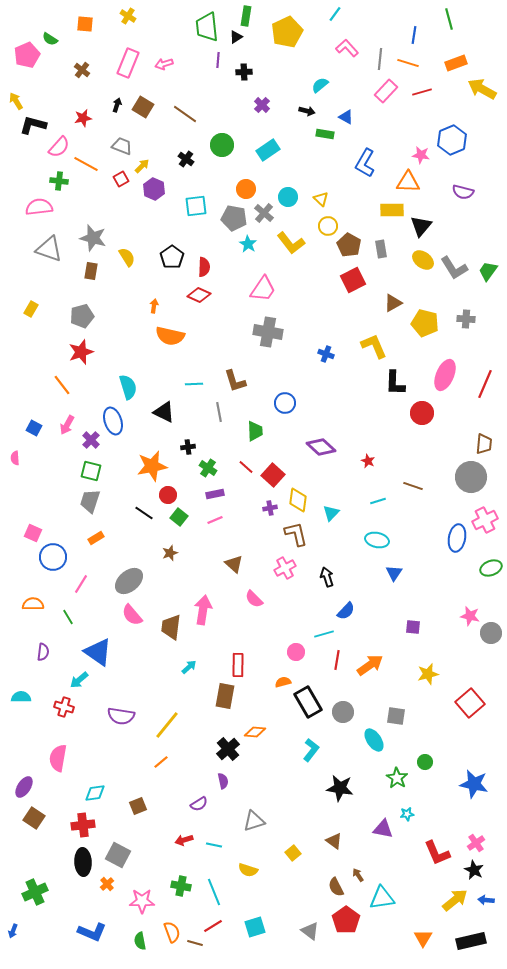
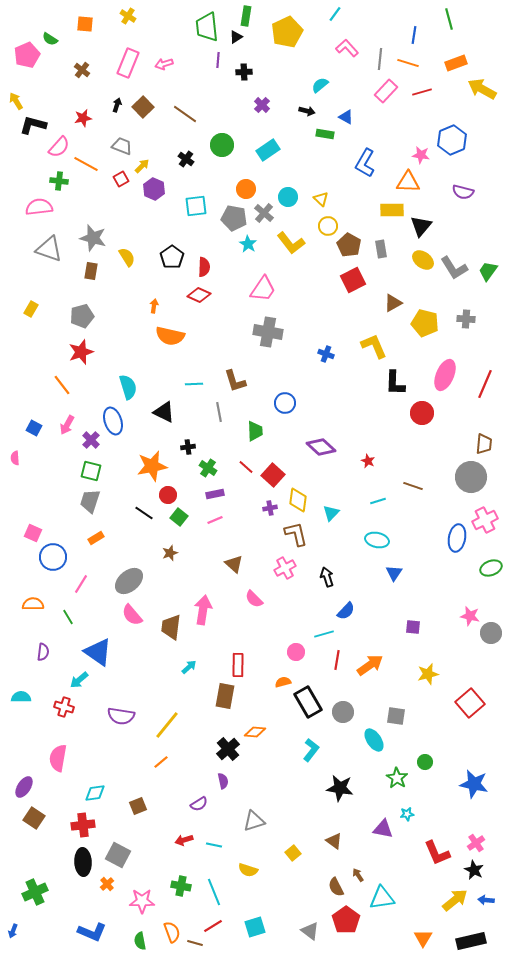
brown square at (143, 107): rotated 15 degrees clockwise
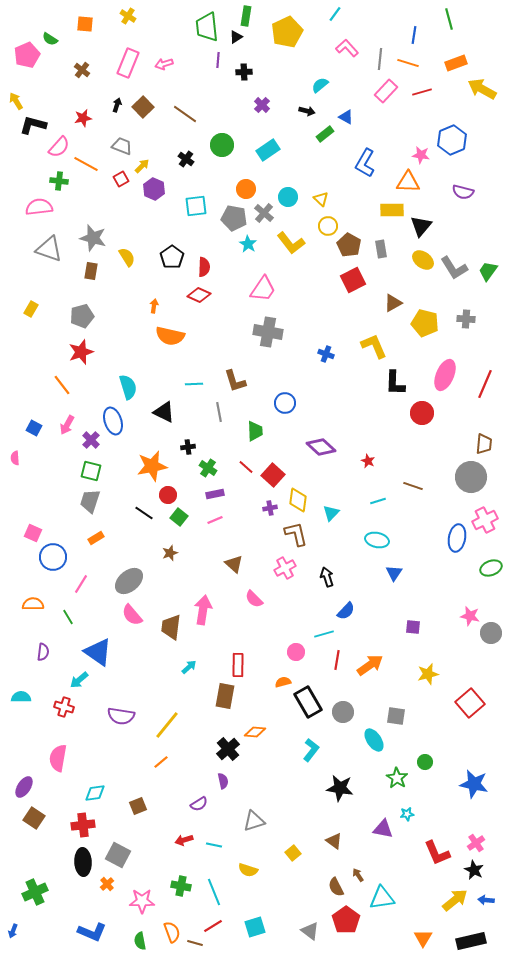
green rectangle at (325, 134): rotated 48 degrees counterclockwise
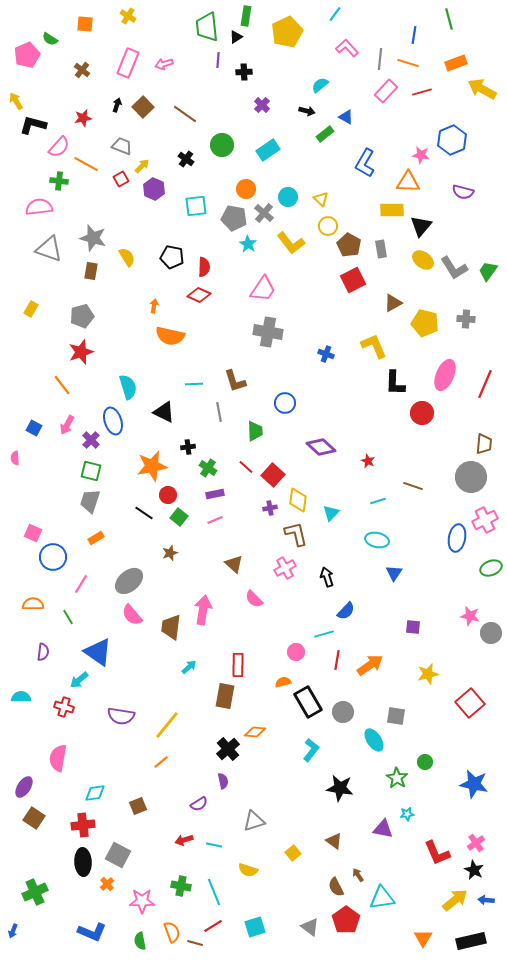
black pentagon at (172, 257): rotated 25 degrees counterclockwise
gray triangle at (310, 931): moved 4 px up
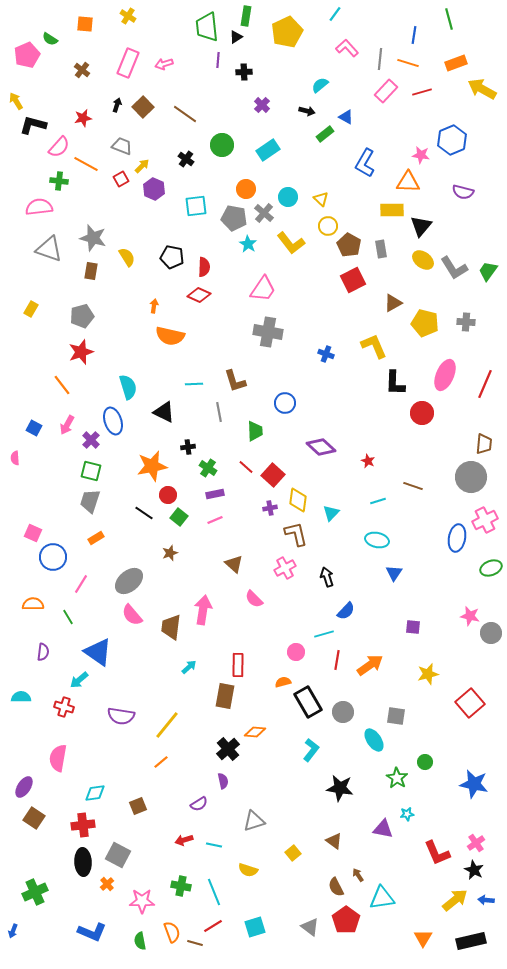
gray cross at (466, 319): moved 3 px down
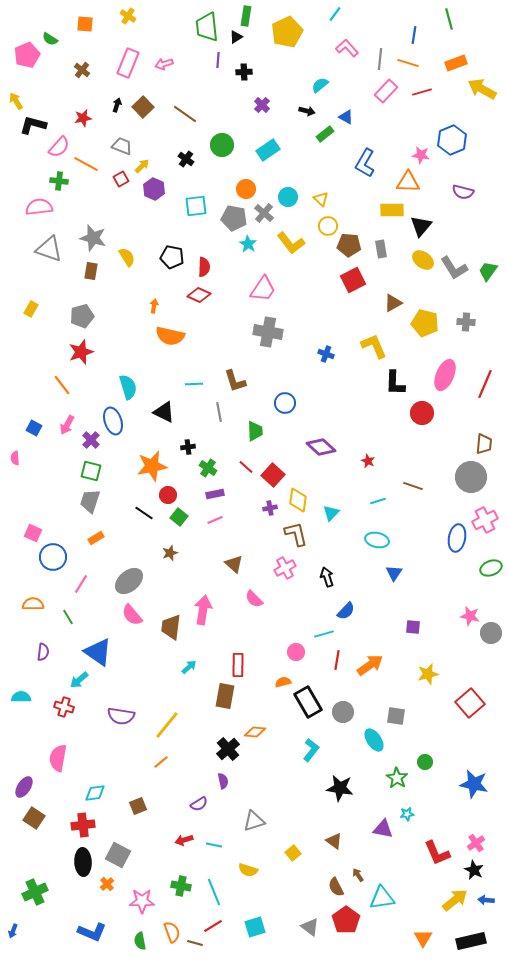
brown pentagon at (349, 245): rotated 25 degrees counterclockwise
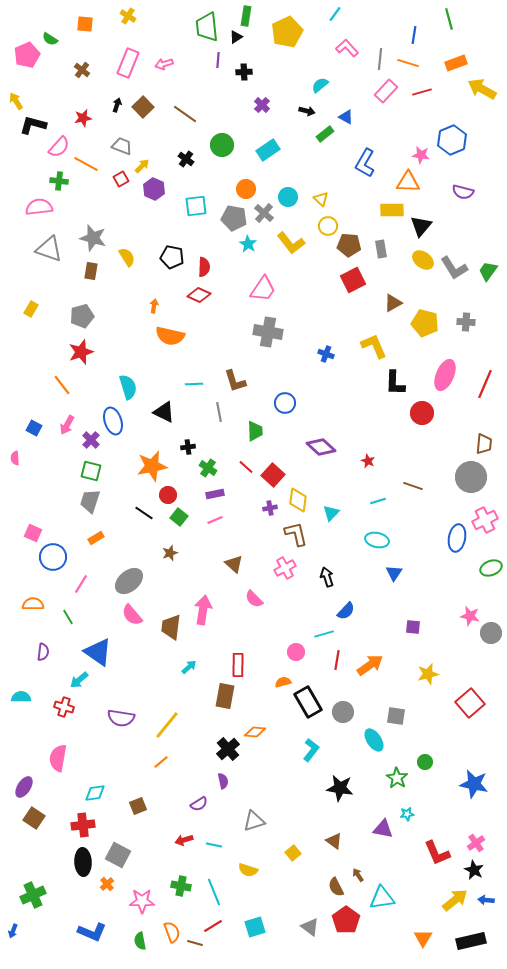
purple semicircle at (121, 716): moved 2 px down
green cross at (35, 892): moved 2 px left, 3 px down
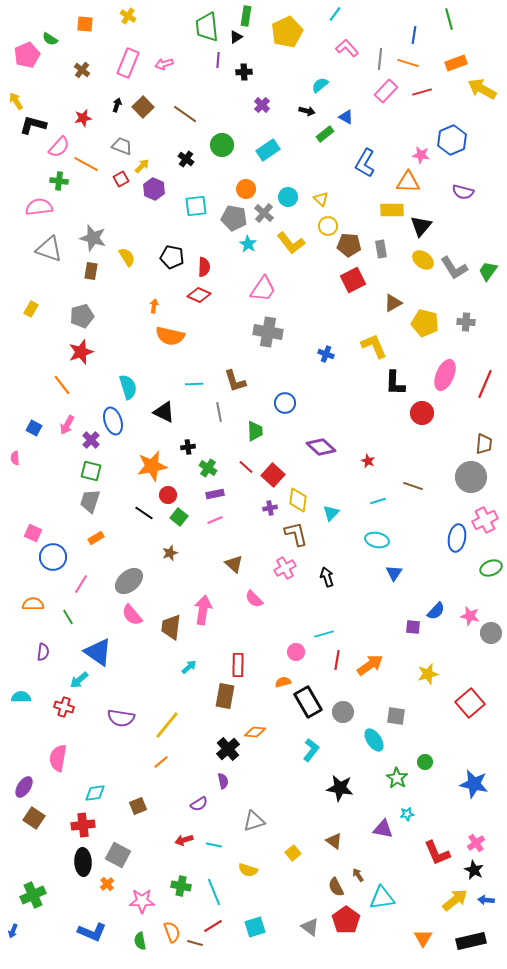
blue semicircle at (346, 611): moved 90 px right
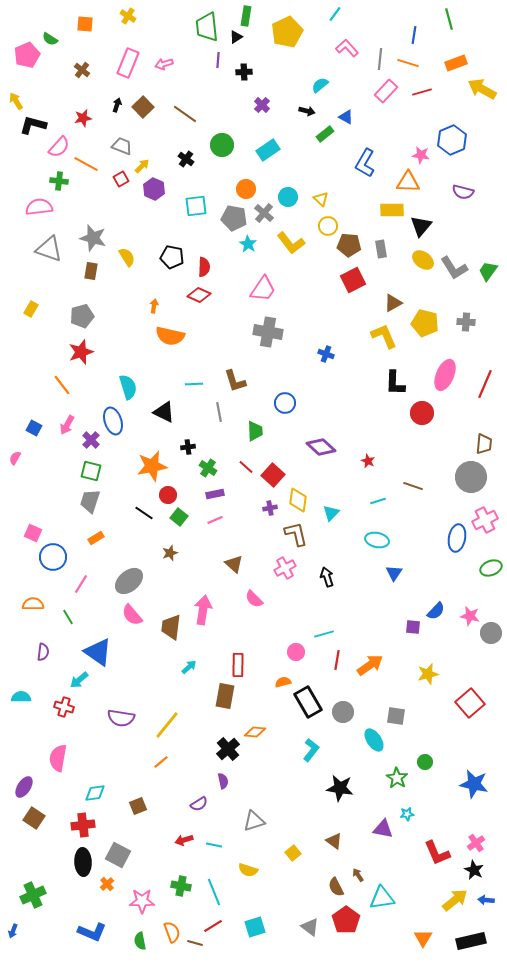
yellow L-shape at (374, 346): moved 10 px right, 10 px up
pink semicircle at (15, 458): rotated 32 degrees clockwise
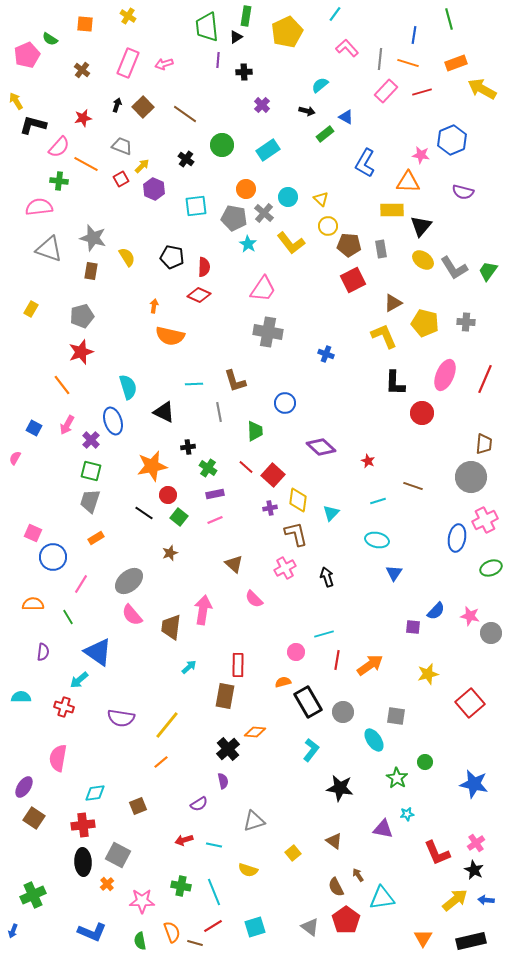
red line at (485, 384): moved 5 px up
